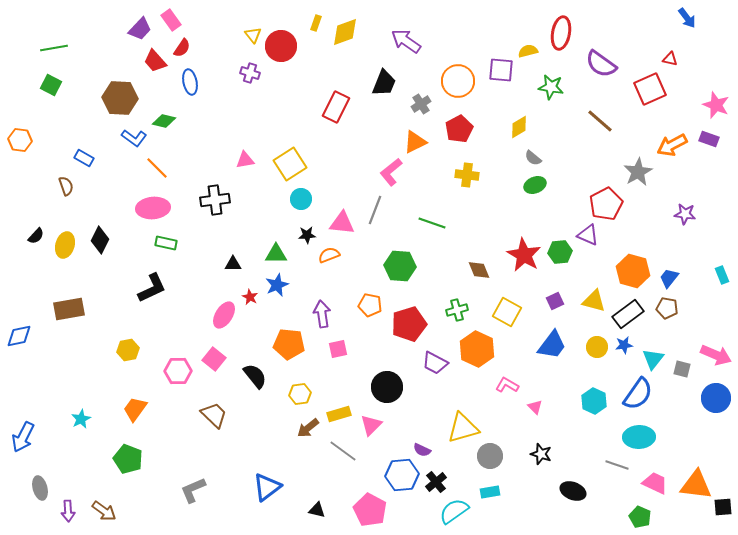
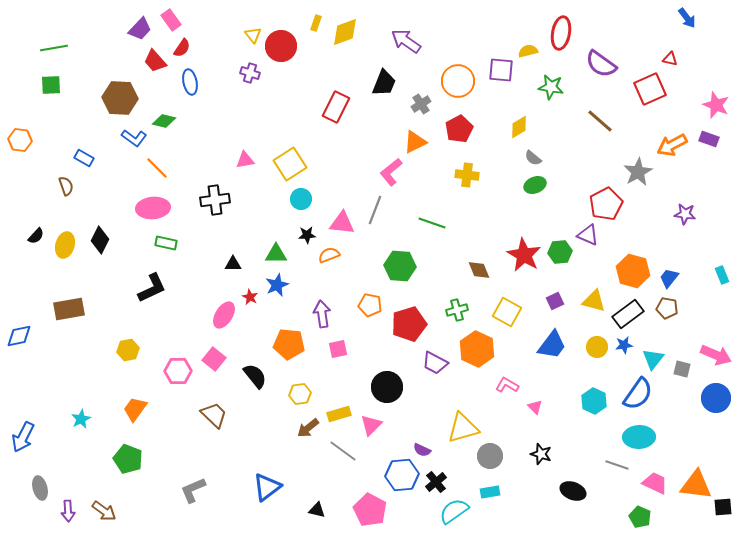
green square at (51, 85): rotated 30 degrees counterclockwise
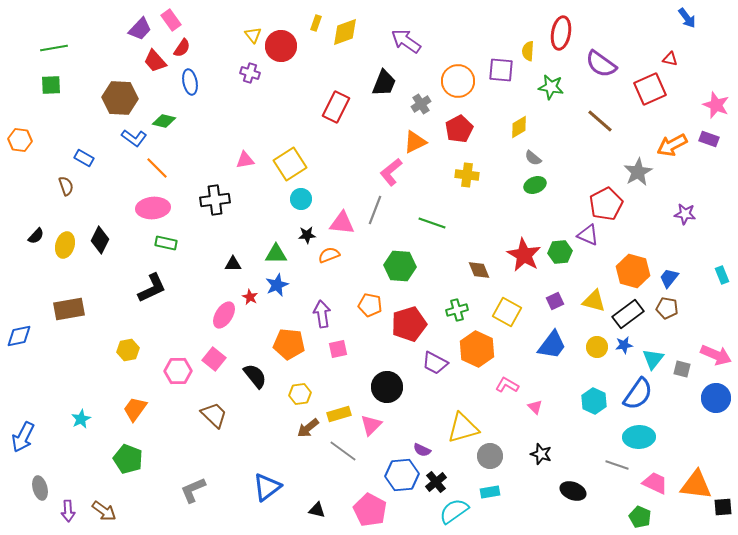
yellow semicircle at (528, 51): rotated 72 degrees counterclockwise
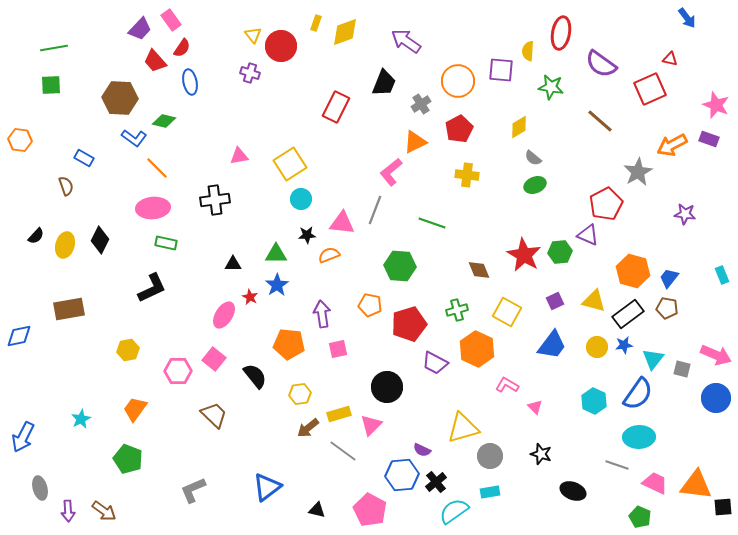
pink triangle at (245, 160): moved 6 px left, 4 px up
blue star at (277, 285): rotated 10 degrees counterclockwise
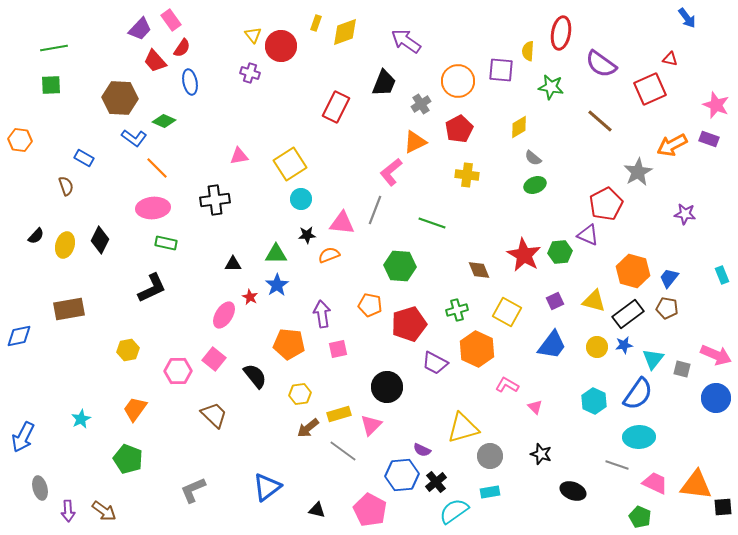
green diamond at (164, 121): rotated 10 degrees clockwise
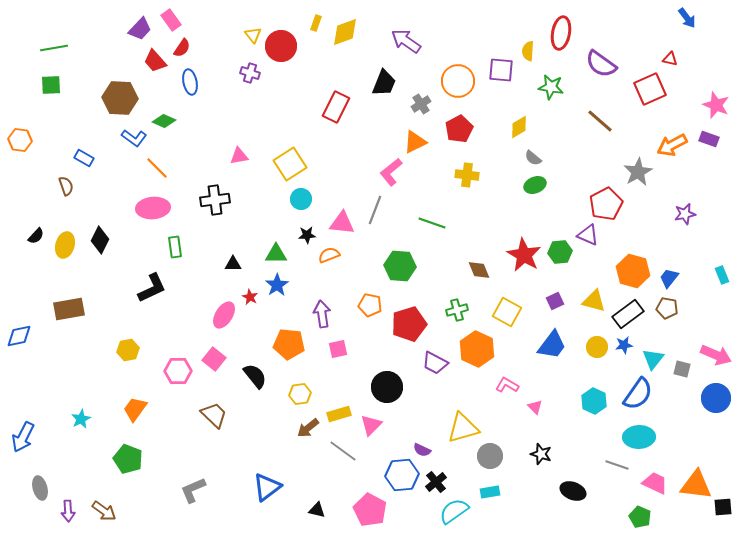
purple star at (685, 214): rotated 20 degrees counterclockwise
green rectangle at (166, 243): moved 9 px right, 4 px down; rotated 70 degrees clockwise
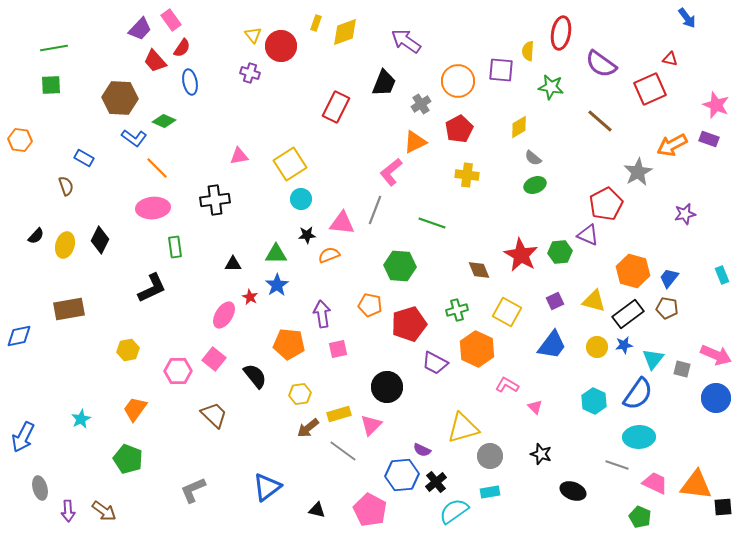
red star at (524, 255): moved 3 px left
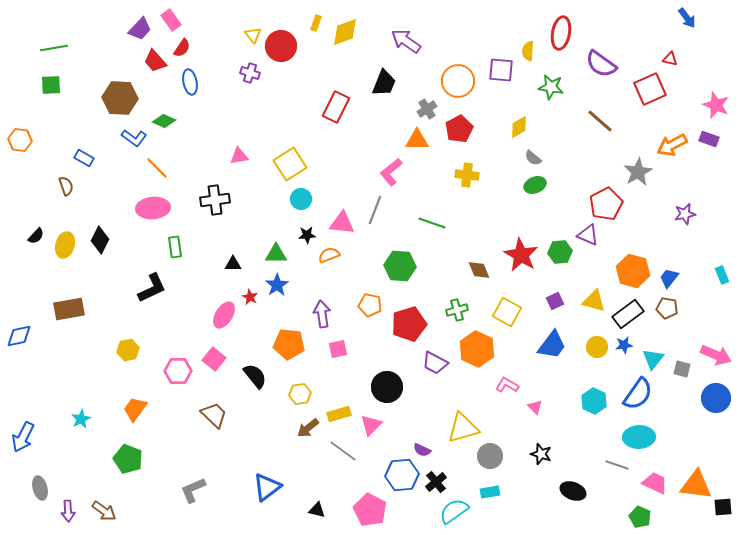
gray cross at (421, 104): moved 6 px right, 5 px down
orange triangle at (415, 142): moved 2 px right, 2 px up; rotated 25 degrees clockwise
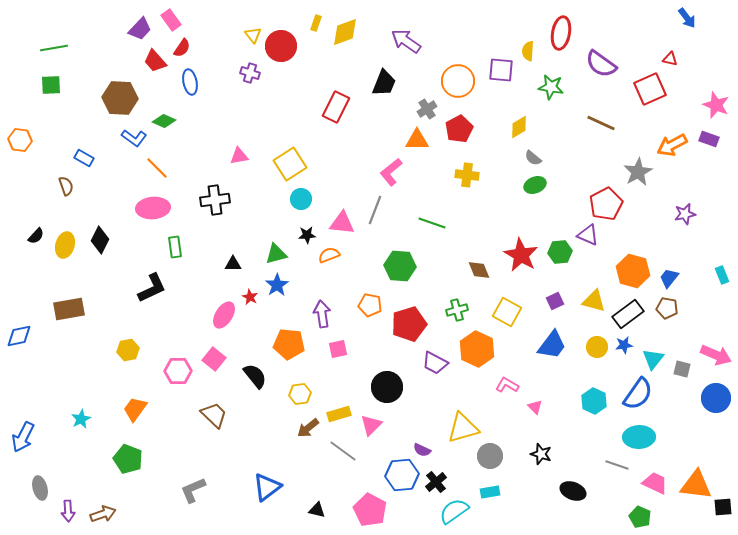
brown line at (600, 121): moved 1 px right, 2 px down; rotated 16 degrees counterclockwise
green triangle at (276, 254): rotated 15 degrees counterclockwise
brown arrow at (104, 511): moved 1 px left, 3 px down; rotated 55 degrees counterclockwise
